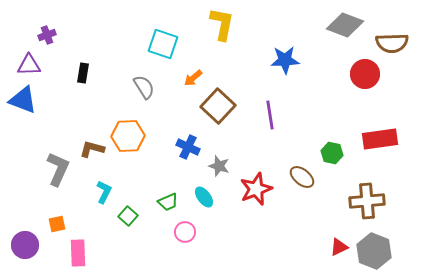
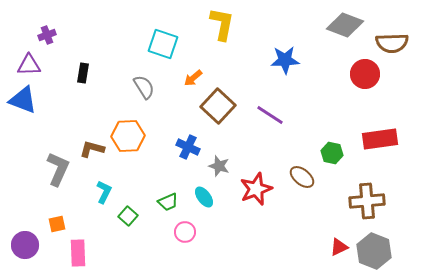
purple line: rotated 48 degrees counterclockwise
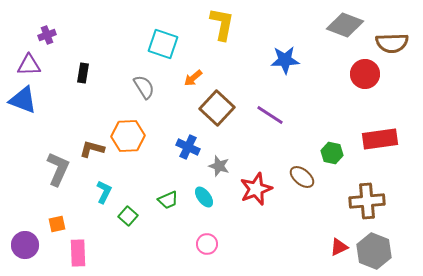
brown square: moved 1 px left, 2 px down
green trapezoid: moved 2 px up
pink circle: moved 22 px right, 12 px down
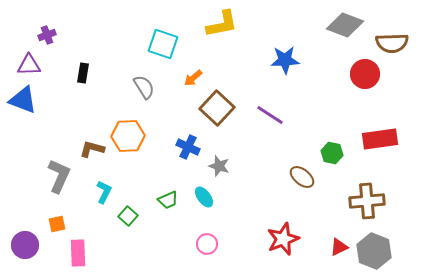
yellow L-shape: rotated 68 degrees clockwise
gray L-shape: moved 1 px right, 7 px down
red star: moved 27 px right, 50 px down
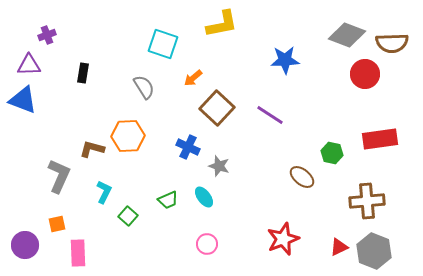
gray diamond: moved 2 px right, 10 px down
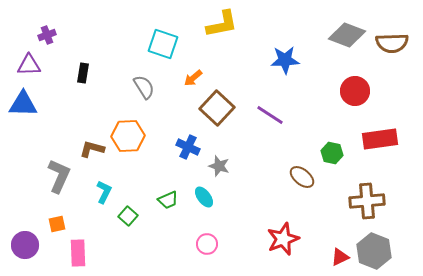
red circle: moved 10 px left, 17 px down
blue triangle: moved 4 px down; rotated 20 degrees counterclockwise
red triangle: moved 1 px right, 10 px down
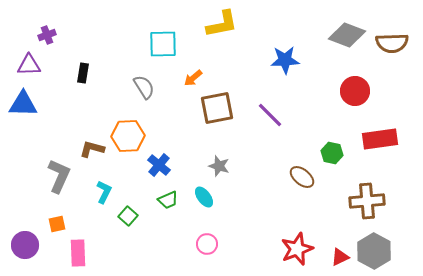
cyan square: rotated 20 degrees counterclockwise
brown square: rotated 36 degrees clockwise
purple line: rotated 12 degrees clockwise
blue cross: moved 29 px left, 18 px down; rotated 15 degrees clockwise
red star: moved 14 px right, 10 px down
gray hexagon: rotated 8 degrees clockwise
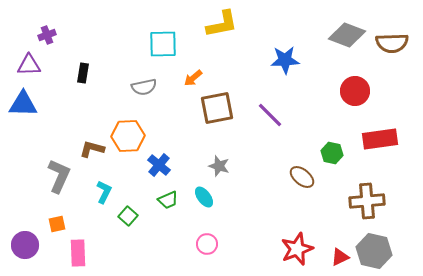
gray semicircle: rotated 110 degrees clockwise
gray hexagon: rotated 16 degrees counterclockwise
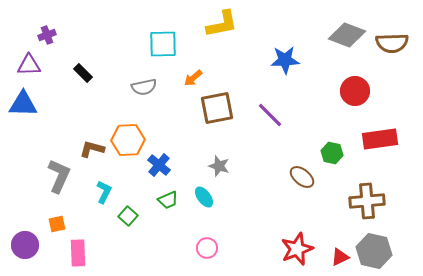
black rectangle: rotated 54 degrees counterclockwise
orange hexagon: moved 4 px down
pink circle: moved 4 px down
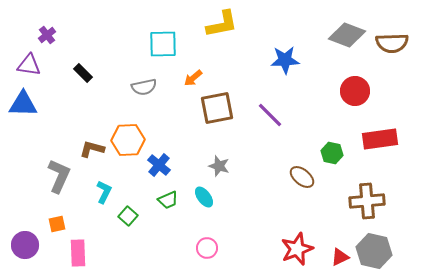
purple cross: rotated 18 degrees counterclockwise
purple triangle: rotated 10 degrees clockwise
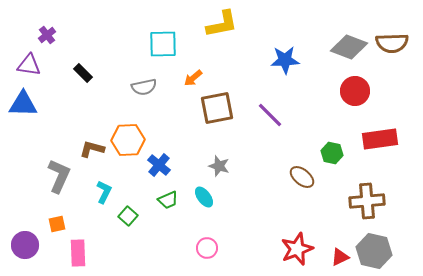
gray diamond: moved 2 px right, 12 px down
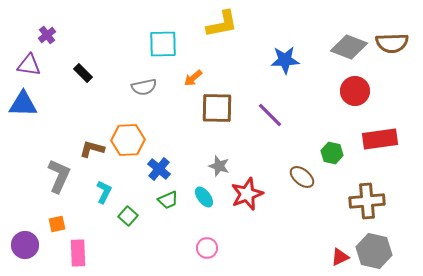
brown square: rotated 12 degrees clockwise
blue cross: moved 4 px down
red star: moved 50 px left, 55 px up
